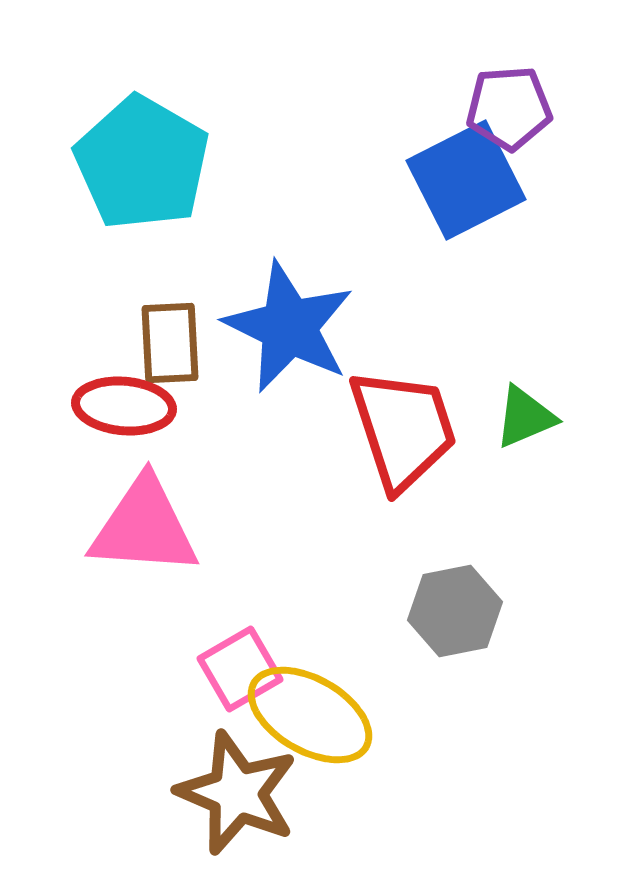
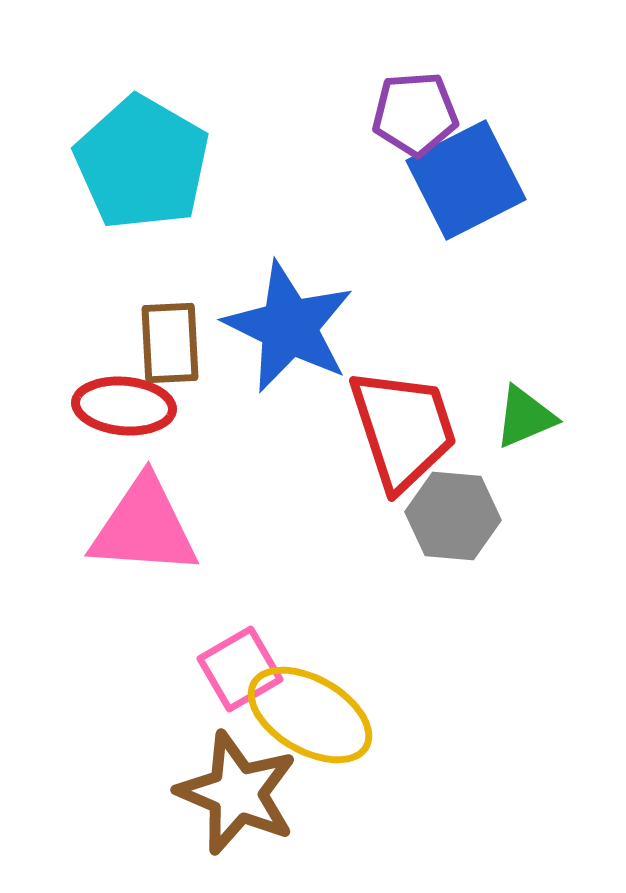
purple pentagon: moved 94 px left, 6 px down
gray hexagon: moved 2 px left, 95 px up; rotated 16 degrees clockwise
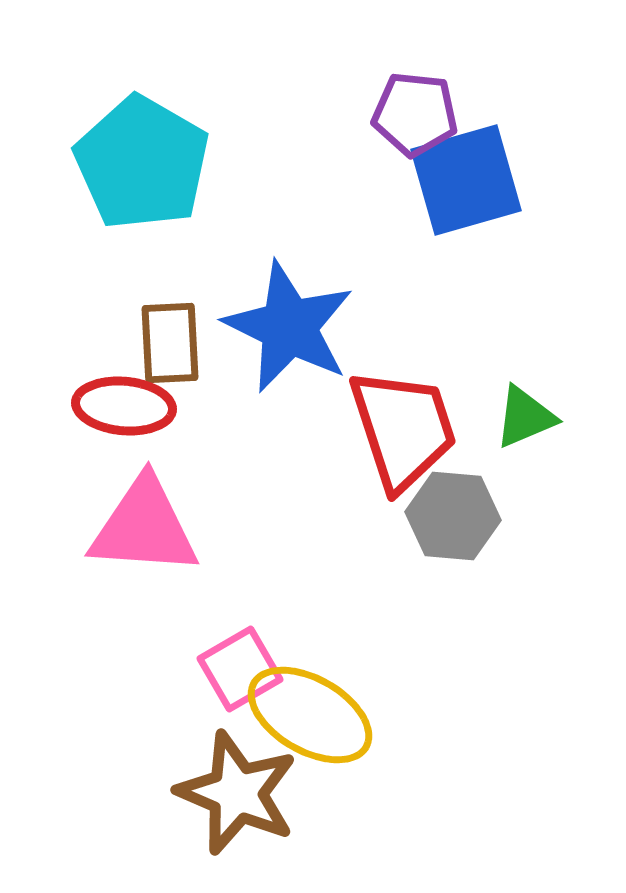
purple pentagon: rotated 10 degrees clockwise
blue square: rotated 11 degrees clockwise
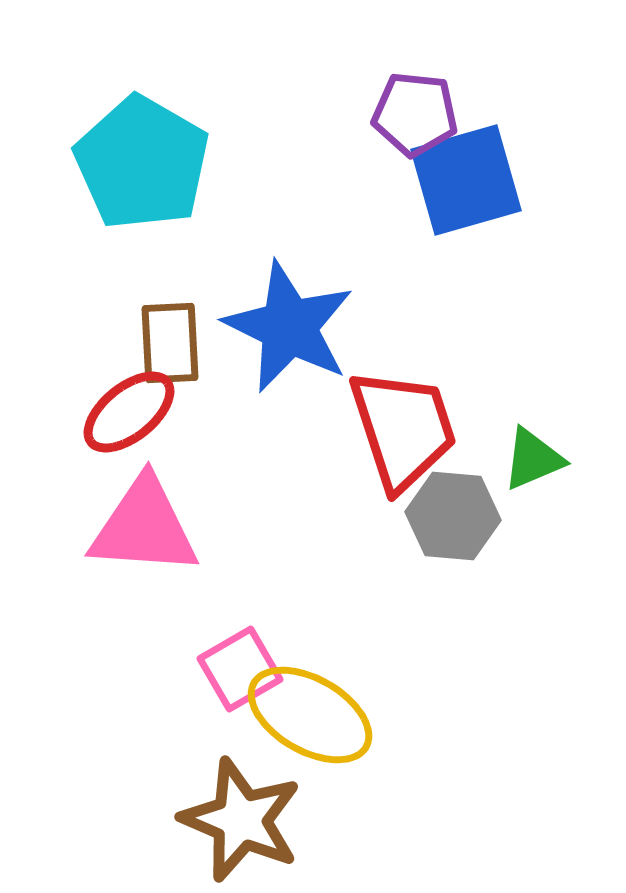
red ellipse: moved 5 px right, 6 px down; rotated 44 degrees counterclockwise
green triangle: moved 8 px right, 42 px down
brown star: moved 4 px right, 27 px down
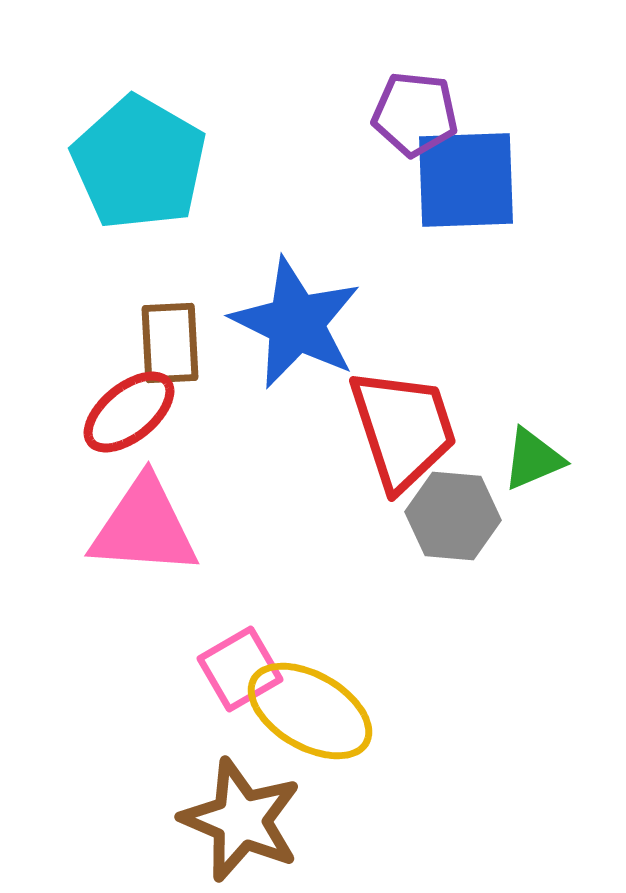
cyan pentagon: moved 3 px left
blue square: rotated 14 degrees clockwise
blue star: moved 7 px right, 4 px up
yellow ellipse: moved 4 px up
